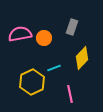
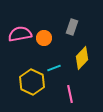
yellow hexagon: rotated 10 degrees counterclockwise
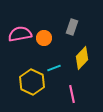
pink line: moved 2 px right
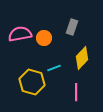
yellow hexagon: rotated 10 degrees counterclockwise
pink line: moved 4 px right, 2 px up; rotated 12 degrees clockwise
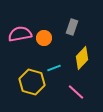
pink line: rotated 48 degrees counterclockwise
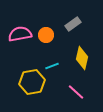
gray rectangle: moved 1 px right, 3 px up; rotated 35 degrees clockwise
orange circle: moved 2 px right, 3 px up
yellow diamond: rotated 30 degrees counterclockwise
cyan line: moved 2 px left, 2 px up
yellow hexagon: rotated 25 degrees counterclockwise
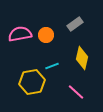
gray rectangle: moved 2 px right
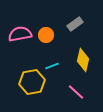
yellow diamond: moved 1 px right, 2 px down
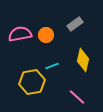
pink line: moved 1 px right, 5 px down
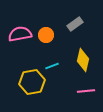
pink line: moved 9 px right, 6 px up; rotated 48 degrees counterclockwise
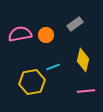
cyan line: moved 1 px right, 1 px down
